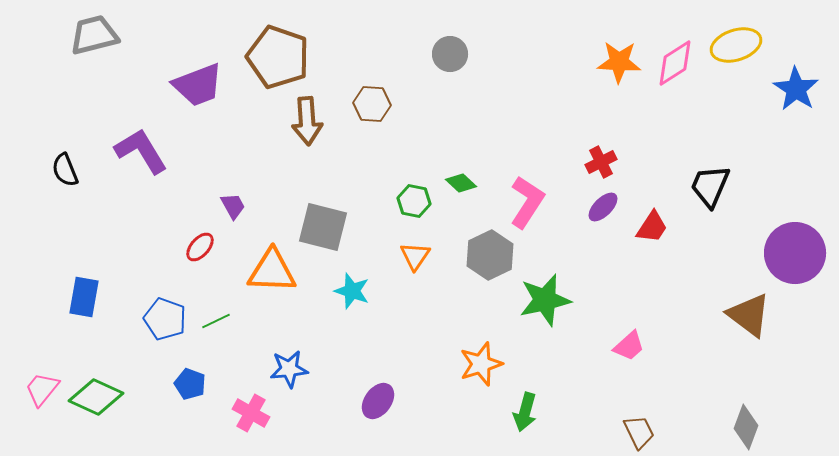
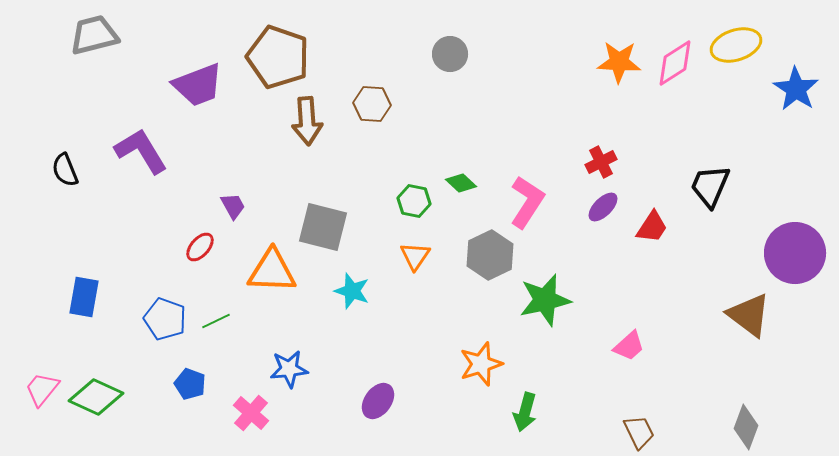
pink cross at (251, 413): rotated 12 degrees clockwise
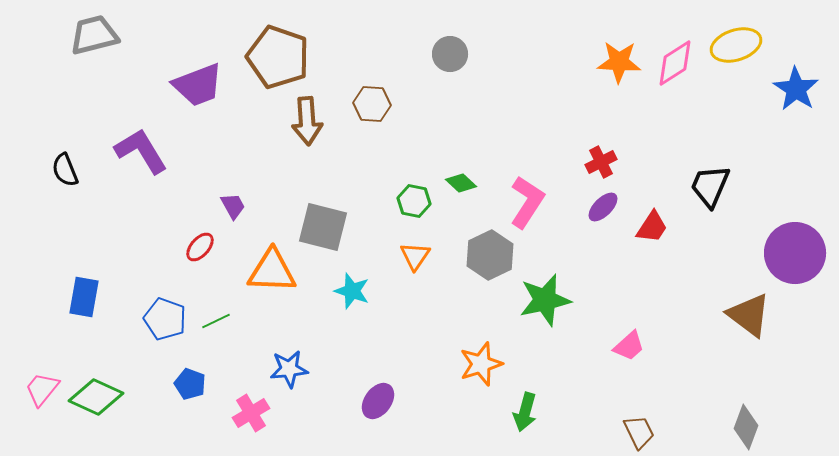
pink cross at (251, 413): rotated 18 degrees clockwise
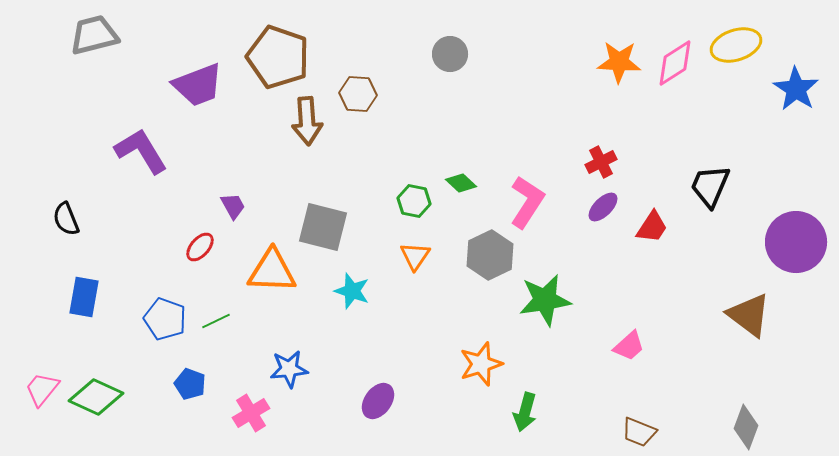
brown hexagon at (372, 104): moved 14 px left, 10 px up
black semicircle at (65, 170): moved 1 px right, 49 px down
purple circle at (795, 253): moved 1 px right, 11 px up
green star at (545, 300): rotated 4 degrees clockwise
brown trapezoid at (639, 432): rotated 138 degrees clockwise
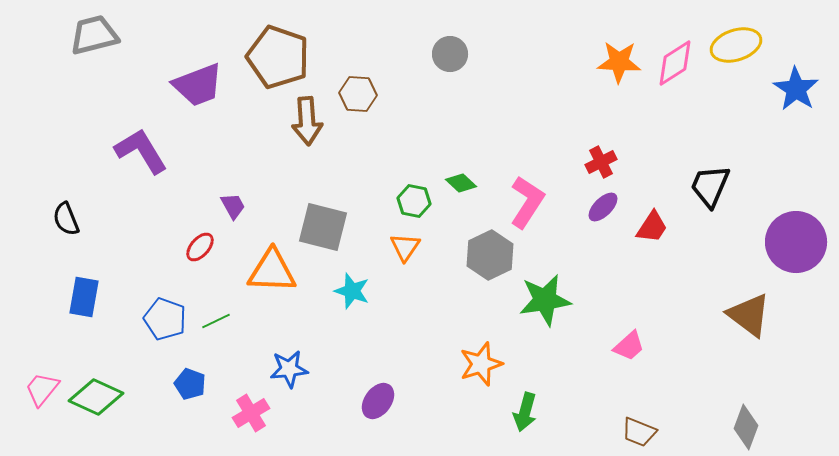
orange triangle at (415, 256): moved 10 px left, 9 px up
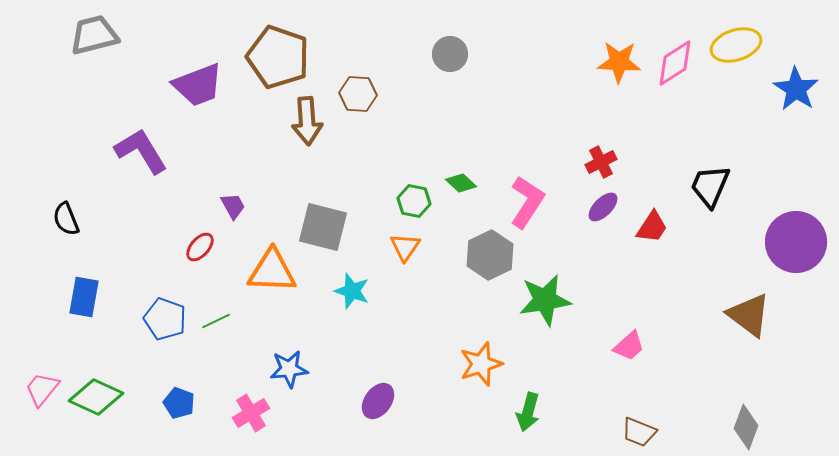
blue pentagon at (190, 384): moved 11 px left, 19 px down
green arrow at (525, 412): moved 3 px right
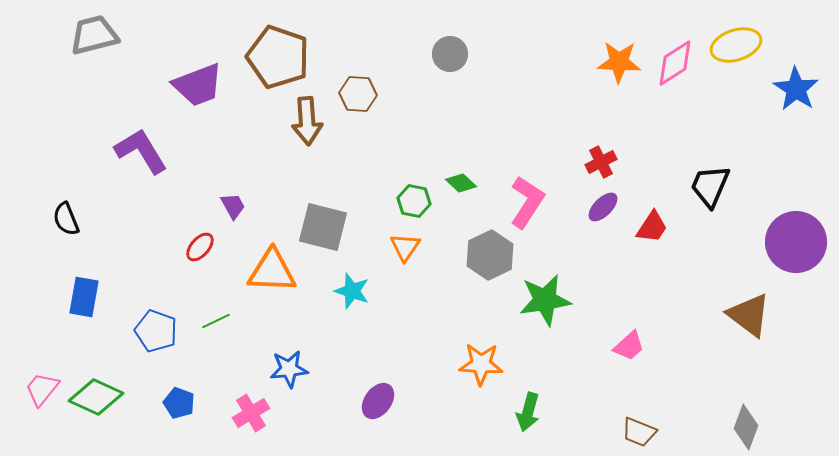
blue pentagon at (165, 319): moved 9 px left, 12 px down
orange star at (481, 364): rotated 21 degrees clockwise
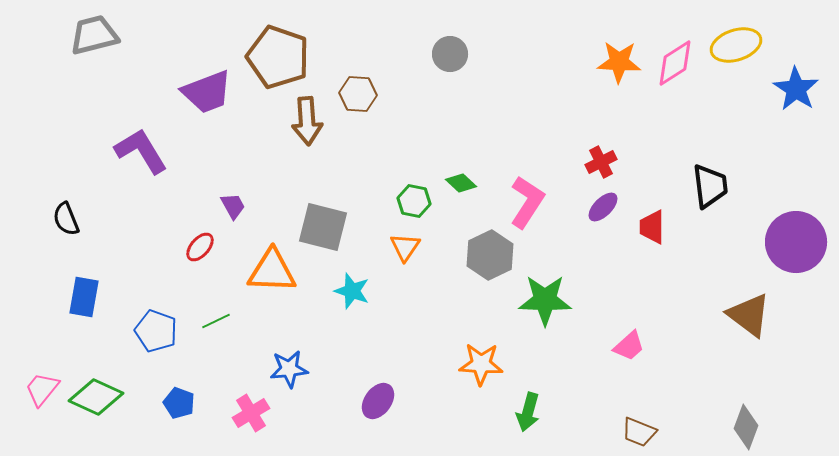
purple trapezoid at (198, 85): moved 9 px right, 7 px down
black trapezoid at (710, 186): rotated 150 degrees clockwise
red trapezoid at (652, 227): rotated 147 degrees clockwise
green star at (545, 300): rotated 10 degrees clockwise
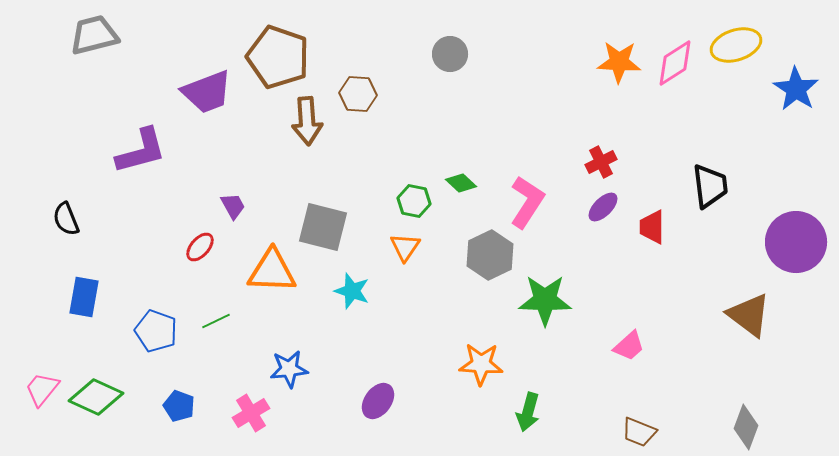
purple L-shape at (141, 151): rotated 106 degrees clockwise
blue pentagon at (179, 403): moved 3 px down
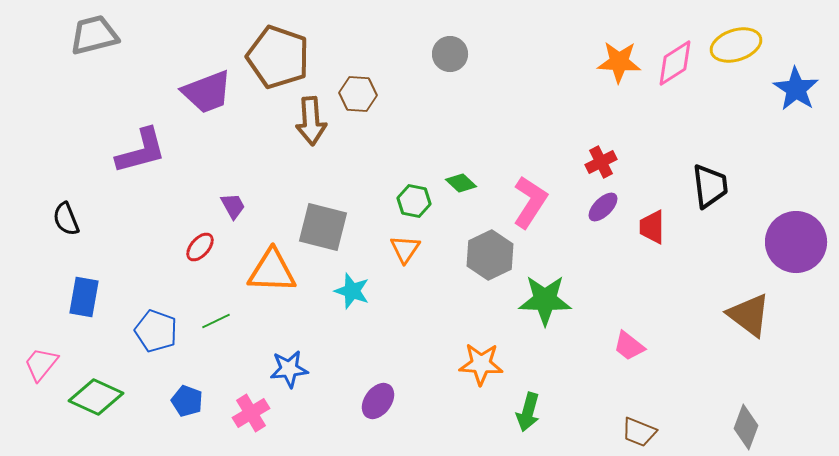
brown arrow at (307, 121): moved 4 px right
pink L-shape at (527, 202): moved 3 px right
orange triangle at (405, 247): moved 2 px down
pink trapezoid at (629, 346): rotated 80 degrees clockwise
pink trapezoid at (42, 389): moved 1 px left, 25 px up
blue pentagon at (179, 406): moved 8 px right, 5 px up
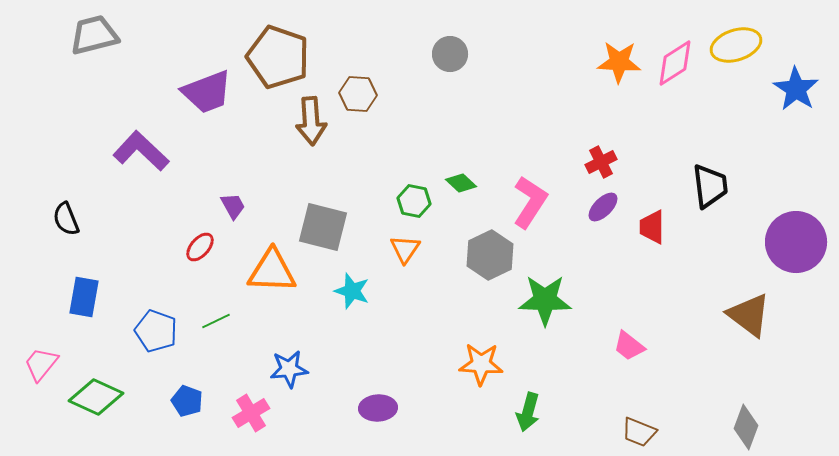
purple L-shape at (141, 151): rotated 122 degrees counterclockwise
purple ellipse at (378, 401): moved 7 px down; rotated 51 degrees clockwise
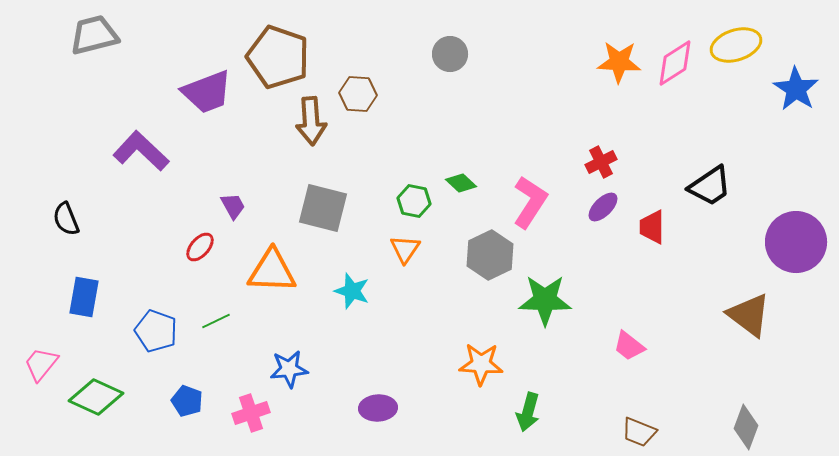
black trapezoid at (710, 186): rotated 63 degrees clockwise
gray square at (323, 227): moved 19 px up
pink cross at (251, 413): rotated 12 degrees clockwise
